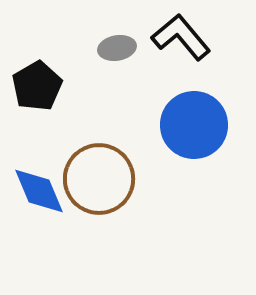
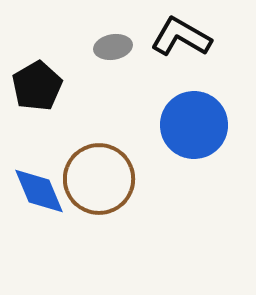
black L-shape: rotated 20 degrees counterclockwise
gray ellipse: moved 4 px left, 1 px up
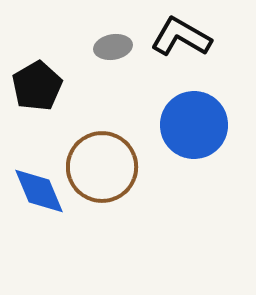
brown circle: moved 3 px right, 12 px up
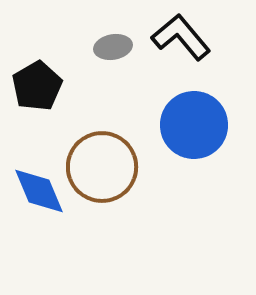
black L-shape: rotated 20 degrees clockwise
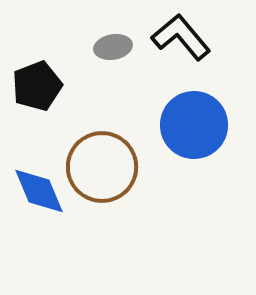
black pentagon: rotated 9 degrees clockwise
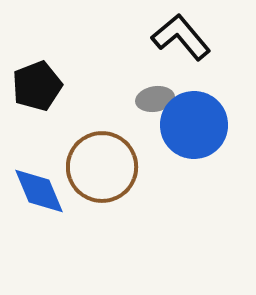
gray ellipse: moved 42 px right, 52 px down
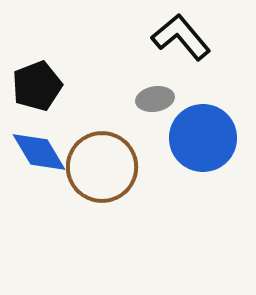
blue circle: moved 9 px right, 13 px down
blue diamond: moved 39 px up; rotated 8 degrees counterclockwise
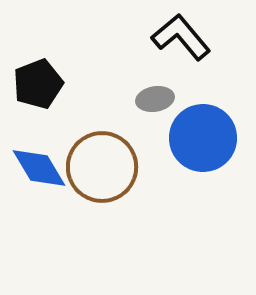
black pentagon: moved 1 px right, 2 px up
blue diamond: moved 16 px down
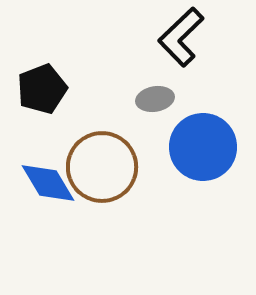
black L-shape: rotated 94 degrees counterclockwise
black pentagon: moved 4 px right, 5 px down
blue circle: moved 9 px down
blue diamond: moved 9 px right, 15 px down
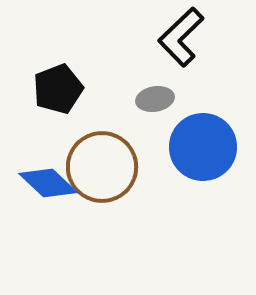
black pentagon: moved 16 px right
blue diamond: rotated 16 degrees counterclockwise
